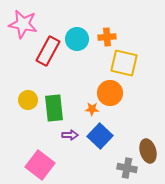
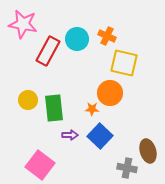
orange cross: moved 1 px up; rotated 30 degrees clockwise
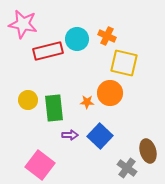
red rectangle: rotated 48 degrees clockwise
orange star: moved 5 px left, 7 px up
gray cross: rotated 24 degrees clockwise
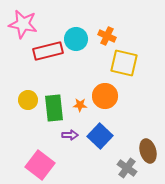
cyan circle: moved 1 px left
orange circle: moved 5 px left, 3 px down
orange star: moved 7 px left, 3 px down
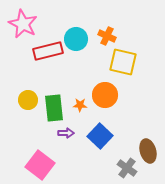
pink star: rotated 16 degrees clockwise
yellow square: moved 1 px left, 1 px up
orange circle: moved 1 px up
purple arrow: moved 4 px left, 2 px up
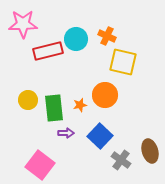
pink star: rotated 28 degrees counterclockwise
orange star: rotated 16 degrees counterclockwise
brown ellipse: moved 2 px right
gray cross: moved 6 px left, 8 px up
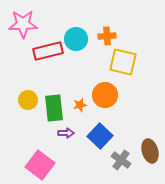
orange cross: rotated 30 degrees counterclockwise
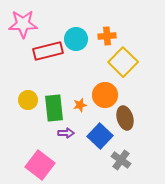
yellow square: rotated 32 degrees clockwise
brown ellipse: moved 25 px left, 33 px up
